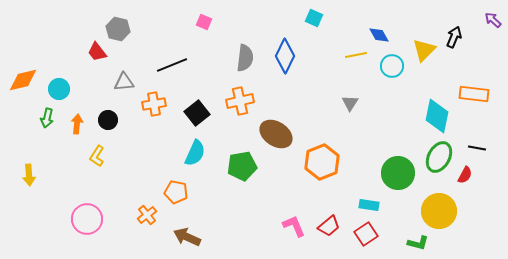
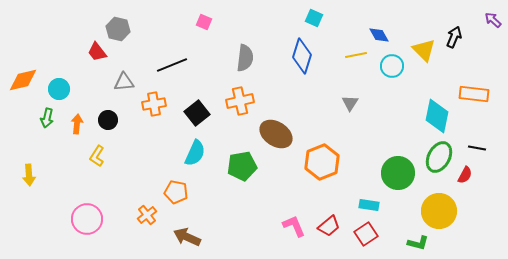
yellow triangle at (424, 50): rotated 30 degrees counterclockwise
blue diamond at (285, 56): moved 17 px right; rotated 8 degrees counterclockwise
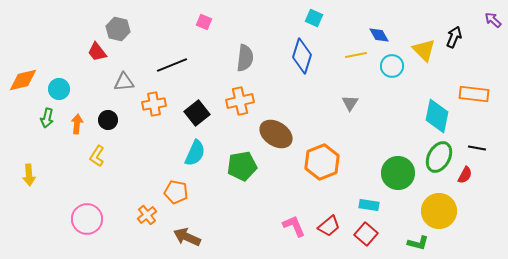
red square at (366, 234): rotated 15 degrees counterclockwise
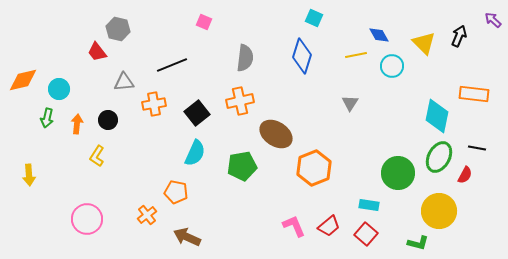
black arrow at (454, 37): moved 5 px right, 1 px up
yellow triangle at (424, 50): moved 7 px up
orange hexagon at (322, 162): moved 8 px left, 6 px down
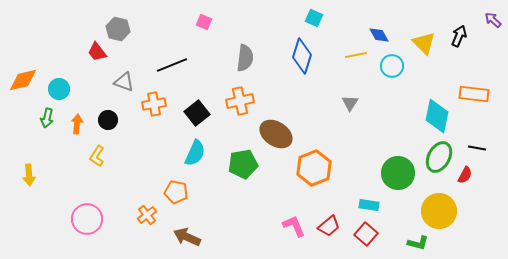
gray triangle at (124, 82): rotated 25 degrees clockwise
green pentagon at (242, 166): moved 1 px right, 2 px up
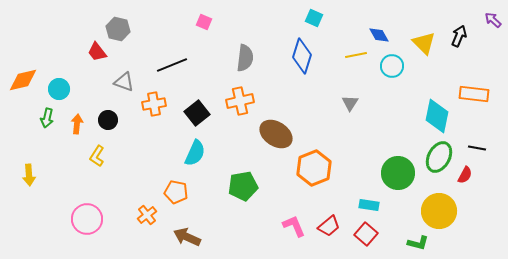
green pentagon at (243, 164): moved 22 px down
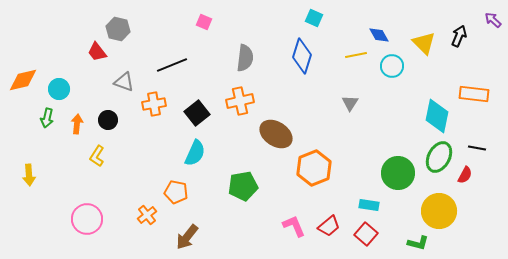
brown arrow at (187, 237): rotated 76 degrees counterclockwise
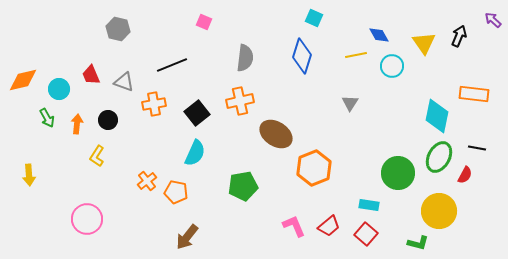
yellow triangle at (424, 43): rotated 10 degrees clockwise
red trapezoid at (97, 52): moved 6 px left, 23 px down; rotated 15 degrees clockwise
green arrow at (47, 118): rotated 42 degrees counterclockwise
orange cross at (147, 215): moved 34 px up
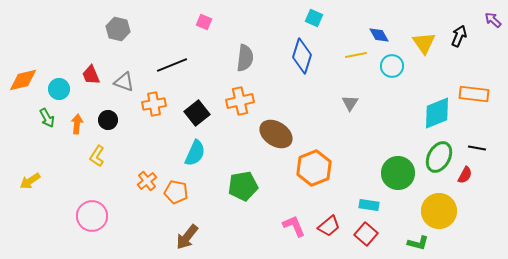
cyan diamond at (437, 116): moved 3 px up; rotated 56 degrees clockwise
yellow arrow at (29, 175): moved 1 px right, 6 px down; rotated 60 degrees clockwise
pink circle at (87, 219): moved 5 px right, 3 px up
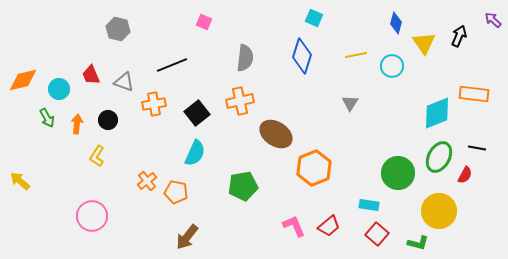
blue diamond at (379, 35): moved 17 px right, 12 px up; rotated 45 degrees clockwise
yellow arrow at (30, 181): moved 10 px left; rotated 75 degrees clockwise
red square at (366, 234): moved 11 px right
